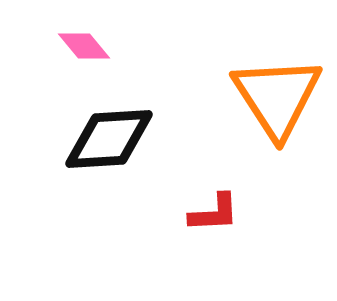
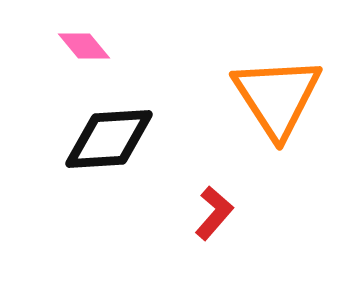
red L-shape: rotated 46 degrees counterclockwise
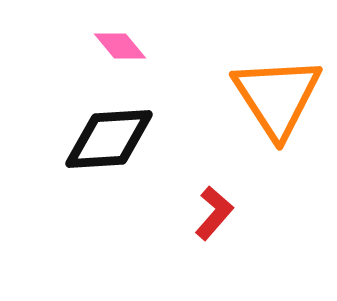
pink diamond: moved 36 px right
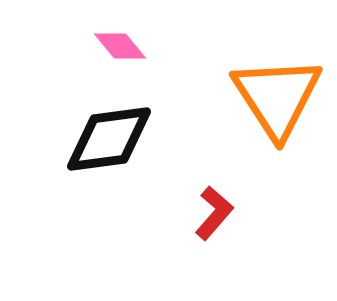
black diamond: rotated 4 degrees counterclockwise
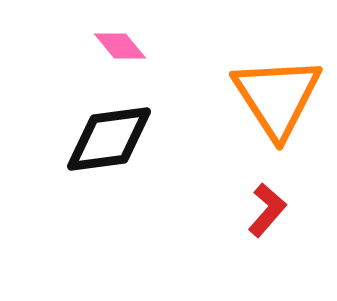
red L-shape: moved 53 px right, 3 px up
